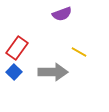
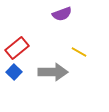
red rectangle: rotated 15 degrees clockwise
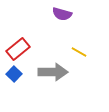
purple semicircle: rotated 36 degrees clockwise
red rectangle: moved 1 px right, 1 px down
blue square: moved 2 px down
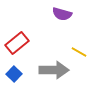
red rectangle: moved 1 px left, 6 px up
gray arrow: moved 1 px right, 2 px up
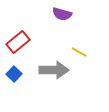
red rectangle: moved 1 px right, 1 px up
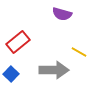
blue square: moved 3 px left
